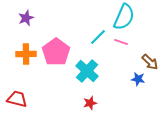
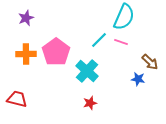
cyan line: moved 1 px right, 3 px down
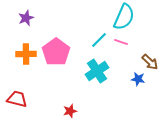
cyan cross: moved 10 px right; rotated 15 degrees clockwise
red star: moved 20 px left, 8 px down
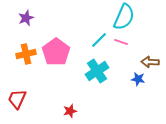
orange cross: rotated 12 degrees counterclockwise
brown arrow: rotated 138 degrees clockwise
red trapezoid: rotated 80 degrees counterclockwise
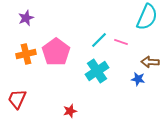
cyan semicircle: moved 23 px right
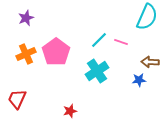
orange cross: rotated 12 degrees counterclockwise
blue star: moved 1 px right, 1 px down; rotated 16 degrees counterclockwise
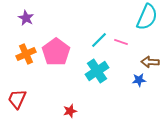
purple star: rotated 21 degrees counterclockwise
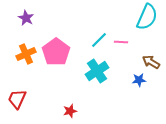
pink line: rotated 16 degrees counterclockwise
brown arrow: moved 1 px right; rotated 30 degrees clockwise
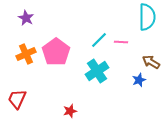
cyan semicircle: rotated 24 degrees counterclockwise
blue star: rotated 16 degrees counterclockwise
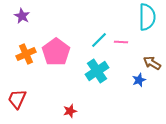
purple star: moved 4 px left, 2 px up
brown arrow: moved 1 px right, 1 px down
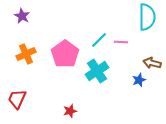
pink pentagon: moved 9 px right, 2 px down
brown arrow: rotated 18 degrees counterclockwise
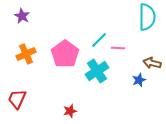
pink line: moved 3 px left, 6 px down
